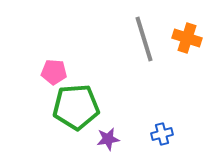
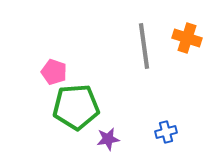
gray line: moved 7 px down; rotated 9 degrees clockwise
pink pentagon: rotated 15 degrees clockwise
blue cross: moved 4 px right, 2 px up
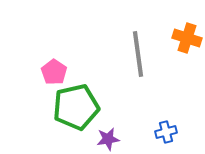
gray line: moved 6 px left, 8 px down
pink pentagon: rotated 15 degrees clockwise
green pentagon: rotated 9 degrees counterclockwise
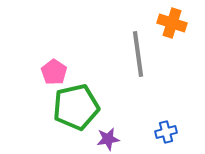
orange cross: moved 15 px left, 15 px up
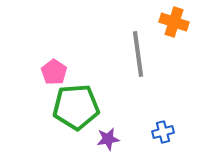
orange cross: moved 2 px right, 1 px up
green pentagon: rotated 9 degrees clockwise
blue cross: moved 3 px left
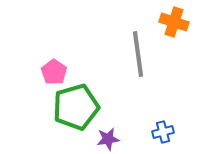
green pentagon: rotated 12 degrees counterclockwise
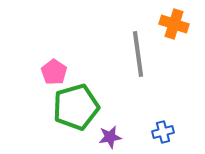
orange cross: moved 2 px down
purple star: moved 2 px right, 2 px up
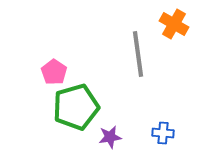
orange cross: rotated 12 degrees clockwise
blue cross: moved 1 px down; rotated 20 degrees clockwise
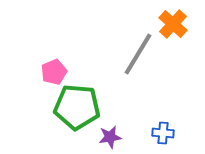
orange cross: moved 1 px left; rotated 12 degrees clockwise
gray line: rotated 39 degrees clockwise
pink pentagon: rotated 15 degrees clockwise
green pentagon: moved 1 px right; rotated 21 degrees clockwise
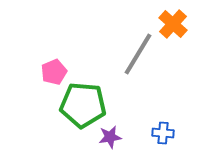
green pentagon: moved 6 px right, 2 px up
